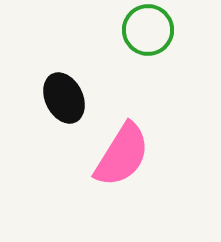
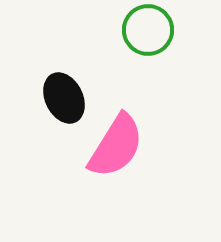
pink semicircle: moved 6 px left, 9 px up
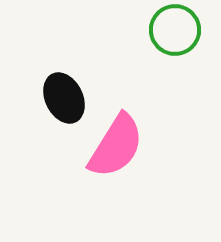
green circle: moved 27 px right
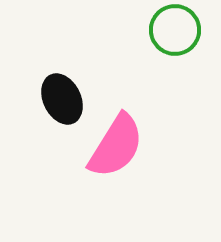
black ellipse: moved 2 px left, 1 px down
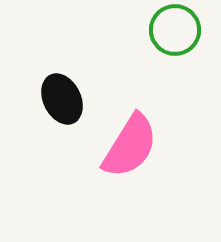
pink semicircle: moved 14 px right
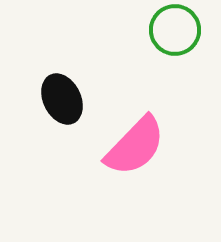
pink semicircle: moved 5 px right; rotated 12 degrees clockwise
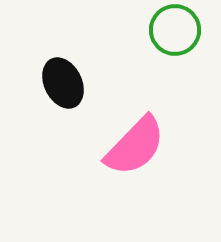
black ellipse: moved 1 px right, 16 px up
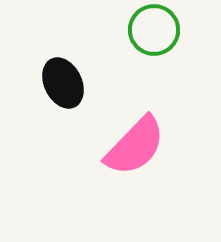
green circle: moved 21 px left
